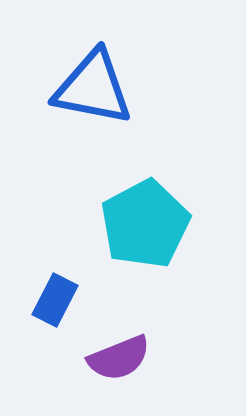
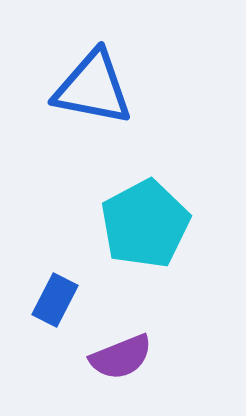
purple semicircle: moved 2 px right, 1 px up
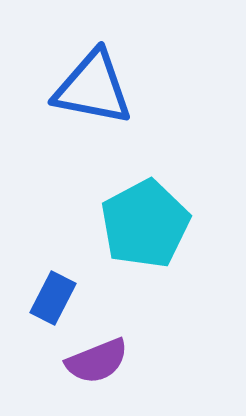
blue rectangle: moved 2 px left, 2 px up
purple semicircle: moved 24 px left, 4 px down
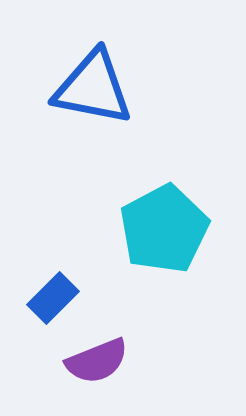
cyan pentagon: moved 19 px right, 5 px down
blue rectangle: rotated 18 degrees clockwise
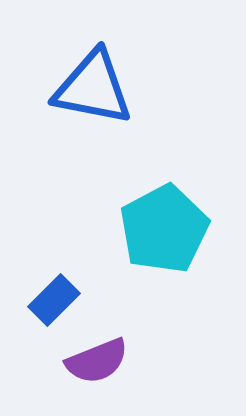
blue rectangle: moved 1 px right, 2 px down
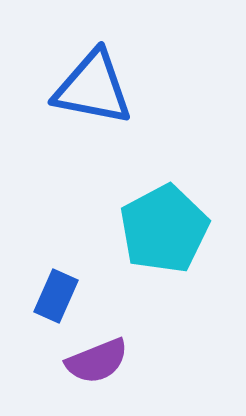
blue rectangle: moved 2 px right, 4 px up; rotated 21 degrees counterclockwise
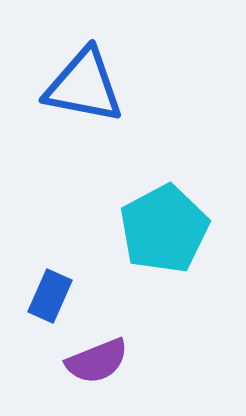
blue triangle: moved 9 px left, 2 px up
blue rectangle: moved 6 px left
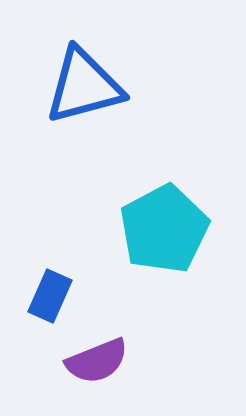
blue triangle: rotated 26 degrees counterclockwise
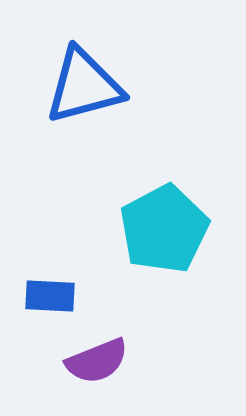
blue rectangle: rotated 69 degrees clockwise
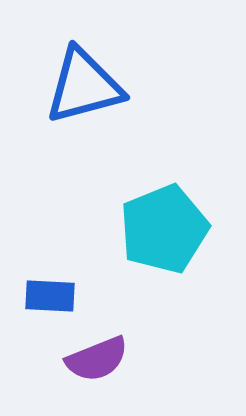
cyan pentagon: rotated 6 degrees clockwise
purple semicircle: moved 2 px up
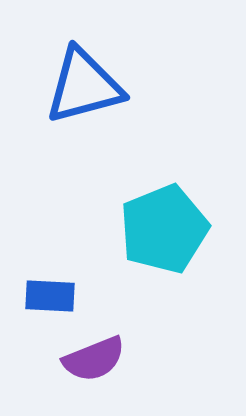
purple semicircle: moved 3 px left
